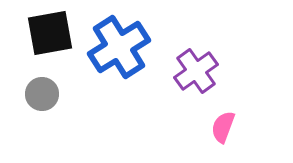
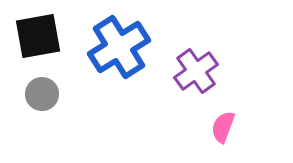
black square: moved 12 px left, 3 px down
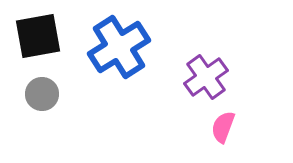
purple cross: moved 10 px right, 6 px down
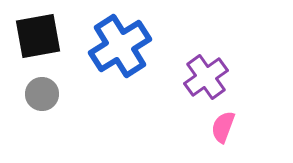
blue cross: moved 1 px right, 1 px up
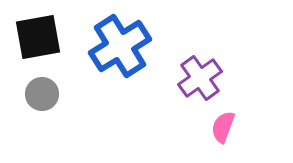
black square: moved 1 px down
purple cross: moved 6 px left, 1 px down
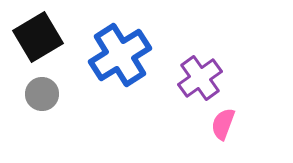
black square: rotated 21 degrees counterclockwise
blue cross: moved 9 px down
pink semicircle: moved 3 px up
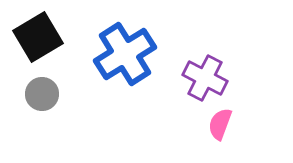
blue cross: moved 5 px right, 1 px up
purple cross: moved 5 px right; rotated 27 degrees counterclockwise
pink semicircle: moved 3 px left
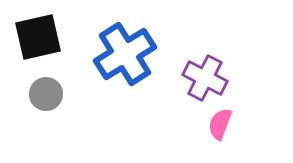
black square: rotated 18 degrees clockwise
gray circle: moved 4 px right
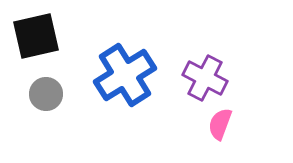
black square: moved 2 px left, 1 px up
blue cross: moved 21 px down
